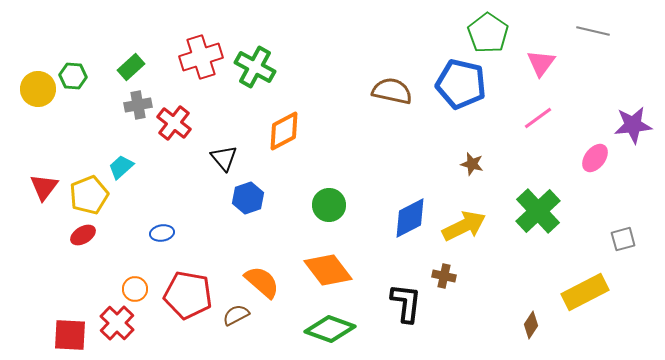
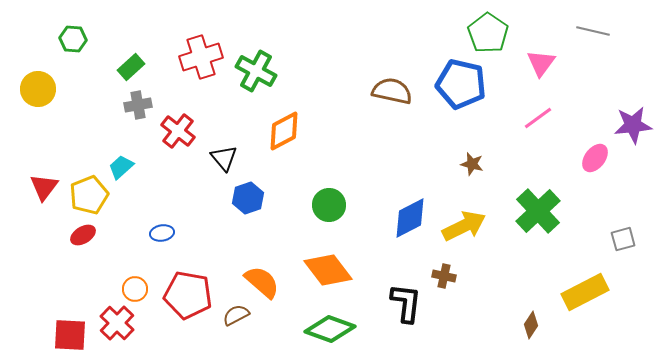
green cross at (255, 67): moved 1 px right, 4 px down
green hexagon at (73, 76): moved 37 px up
red cross at (174, 123): moved 4 px right, 8 px down
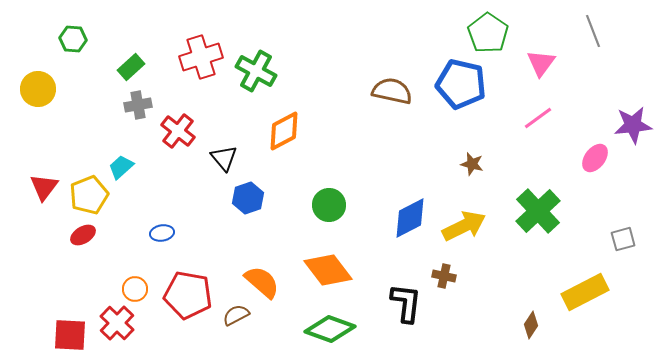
gray line at (593, 31): rotated 56 degrees clockwise
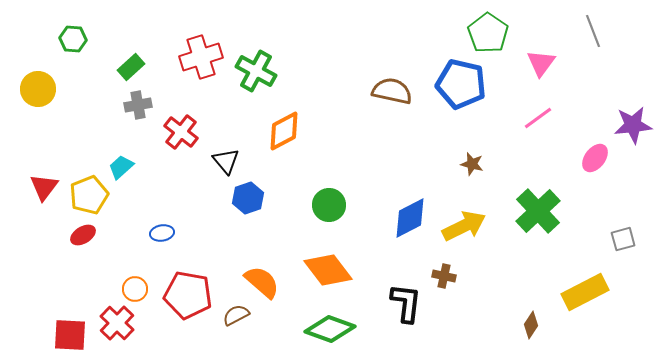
red cross at (178, 131): moved 3 px right, 1 px down
black triangle at (224, 158): moved 2 px right, 3 px down
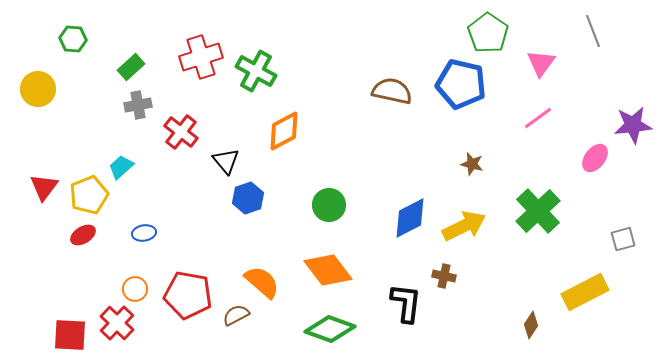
blue ellipse at (162, 233): moved 18 px left
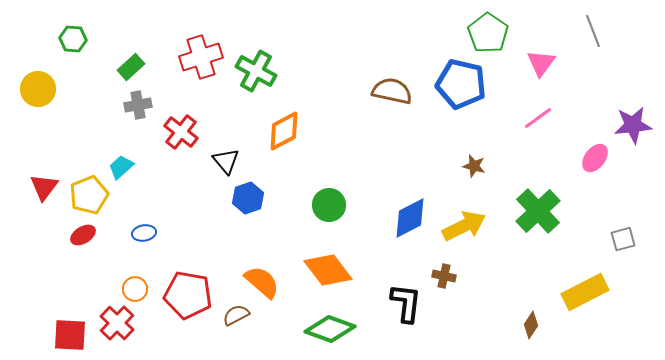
brown star at (472, 164): moved 2 px right, 2 px down
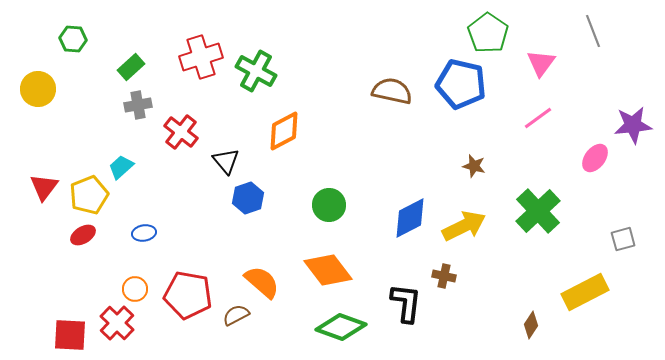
green diamond at (330, 329): moved 11 px right, 2 px up
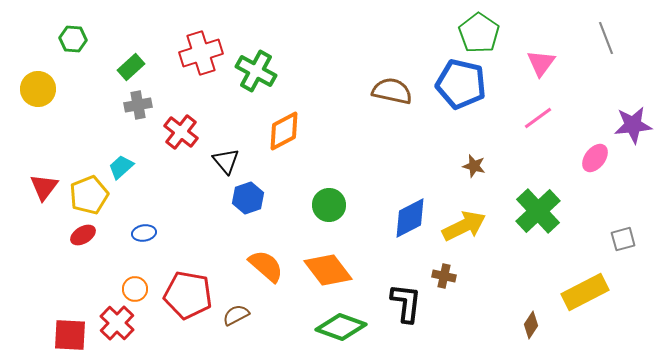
gray line at (593, 31): moved 13 px right, 7 px down
green pentagon at (488, 33): moved 9 px left
red cross at (201, 57): moved 4 px up
orange semicircle at (262, 282): moved 4 px right, 16 px up
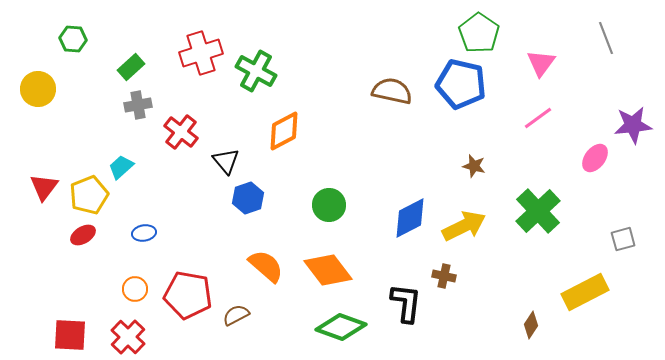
red cross at (117, 323): moved 11 px right, 14 px down
